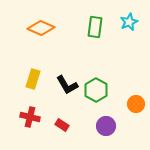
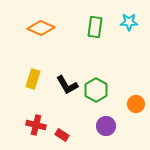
cyan star: rotated 24 degrees clockwise
red cross: moved 6 px right, 8 px down
red rectangle: moved 10 px down
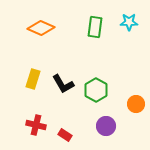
black L-shape: moved 4 px left, 1 px up
red rectangle: moved 3 px right
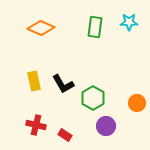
yellow rectangle: moved 1 px right, 2 px down; rotated 30 degrees counterclockwise
green hexagon: moved 3 px left, 8 px down
orange circle: moved 1 px right, 1 px up
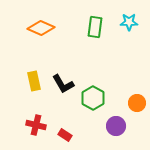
purple circle: moved 10 px right
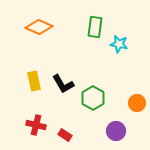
cyan star: moved 10 px left, 22 px down; rotated 12 degrees clockwise
orange diamond: moved 2 px left, 1 px up
purple circle: moved 5 px down
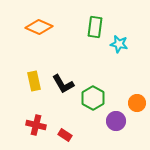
purple circle: moved 10 px up
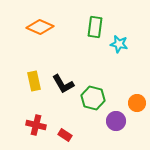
orange diamond: moved 1 px right
green hexagon: rotated 15 degrees counterclockwise
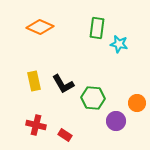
green rectangle: moved 2 px right, 1 px down
green hexagon: rotated 10 degrees counterclockwise
